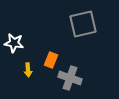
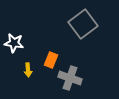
gray square: rotated 24 degrees counterclockwise
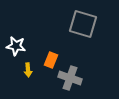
gray square: rotated 36 degrees counterclockwise
white star: moved 2 px right, 3 px down
